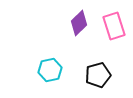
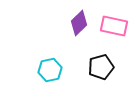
pink rectangle: rotated 60 degrees counterclockwise
black pentagon: moved 3 px right, 8 px up
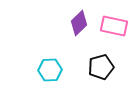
cyan hexagon: rotated 10 degrees clockwise
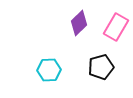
pink rectangle: moved 2 px right, 1 px down; rotated 72 degrees counterclockwise
cyan hexagon: moved 1 px left
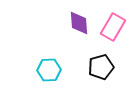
purple diamond: rotated 50 degrees counterclockwise
pink rectangle: moved 3 px left
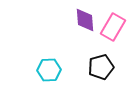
purple diamond: moved 6 px right, 3 px up
